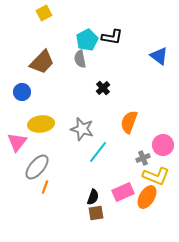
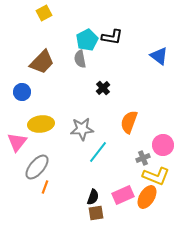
gray star: rotated 20 degrees counterclockwise
pink rectangle: moved 3 px down
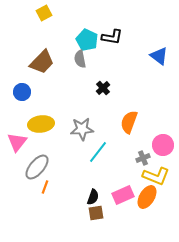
cyan pentagon: rotated 20 degrees counterclockwise
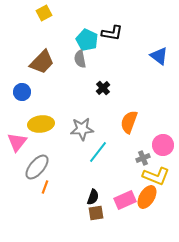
black L-shape: moved 4 px up
pink rectangle: moved 2 px right, 5 px down
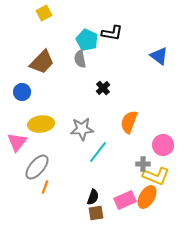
gray cross: moved 6 px down; rotated 24 degrees clockwise
